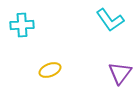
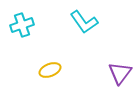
cyan L-shape: moved 26 px left, 2 px down
cyan cross: rotated 15 degrees counterclockwise
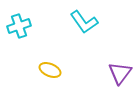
cyan cross: moved 3 px left, 1 px down
yellow ellipse: rotated 45 degrees clockwise
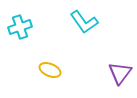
cyan cross: moved 1 px right, 1 px down
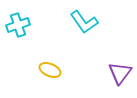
cyan cross: moved 2 px left, 2 px up
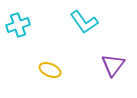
purple triangle: moved 7 px left, 8 px up
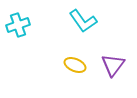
cyan L-shape: moved 1 px left, 1 px up
yellow ellipse: moved 25 px right, 5 px up
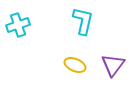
cyan L-shape: rotated 132 degrees counterclockwise
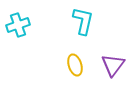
yellow ellipse: rotated 50 degrees clockwise
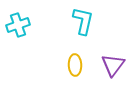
yellow ellipse: rotated 15 degrees clockwise
